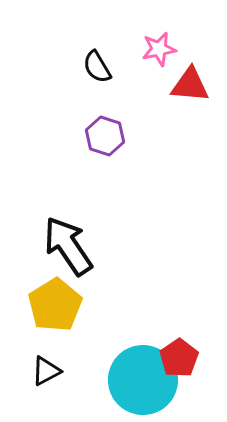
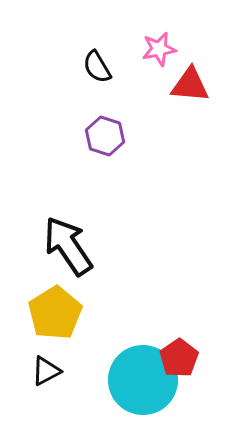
yellow pentagon: moved 8 px down
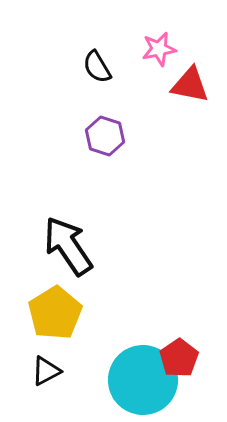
red triangle: rotated 6 degrees clockwise
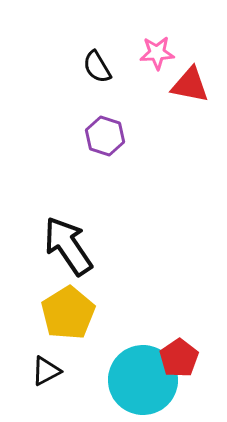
pink star: moved 2 px left, 4 px down; rotated 8 degrees clockwise
yellow pentagon: moved 13 px right
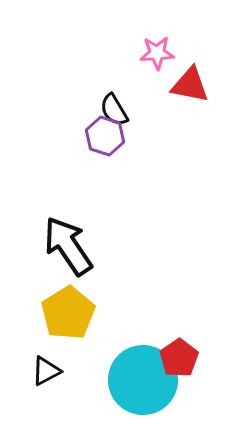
black semicircle: moved 17 px right, 43 px down
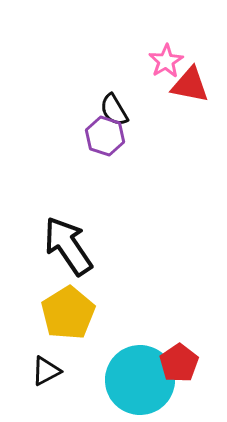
pink star: moved 9 px right, 8 px down; rotated 28 degrees counterclockwise
red pentagon: moved 5 px down
cyan circle: moved 3 px left
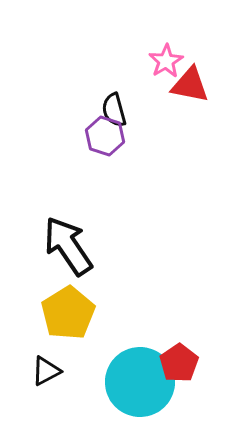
black semicircle: rotated 16 degrees clockwise
cyan circle: moved 2 px down
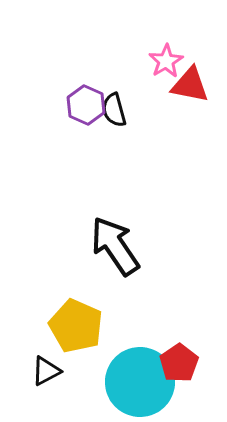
purple hexagon: moved 19 px left, 31 px up; rotated 6 degrees clockwise
black arrow: moved 47 px right
yellow pentagon: moved 8 px right, 13 px down; rotated 16 degrees counterclockwise
